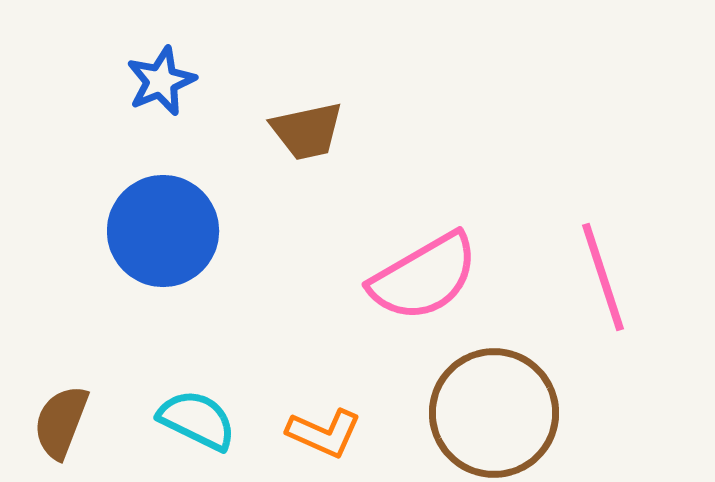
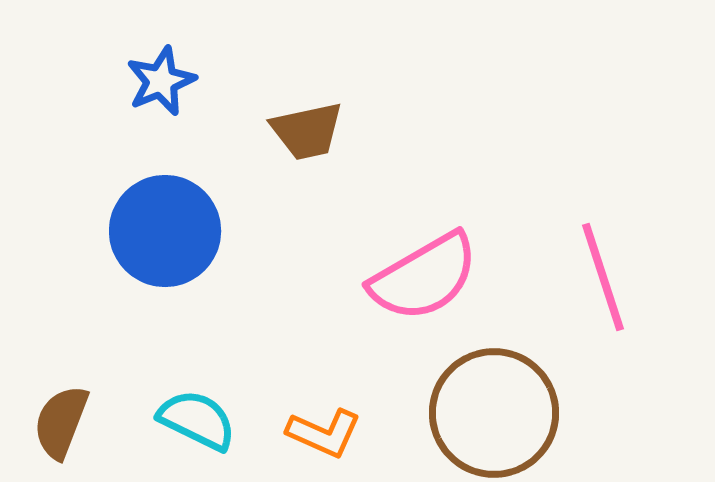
blue circle: moved 2 px right
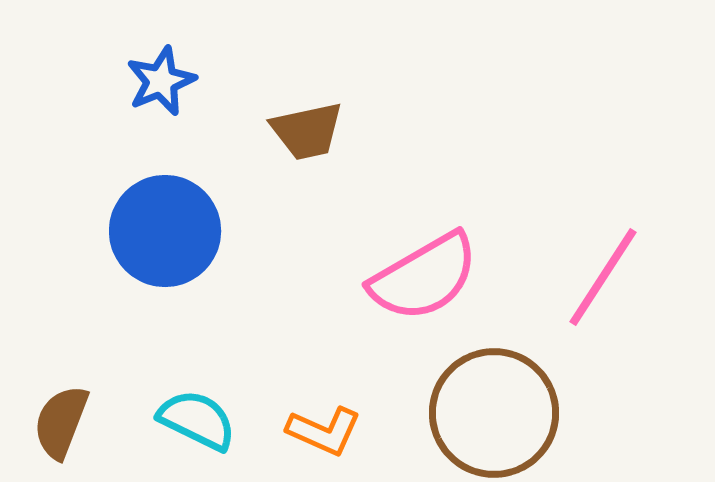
pink line: rotated 51 degrees clockwise
orange L-shape: moved 2 px up
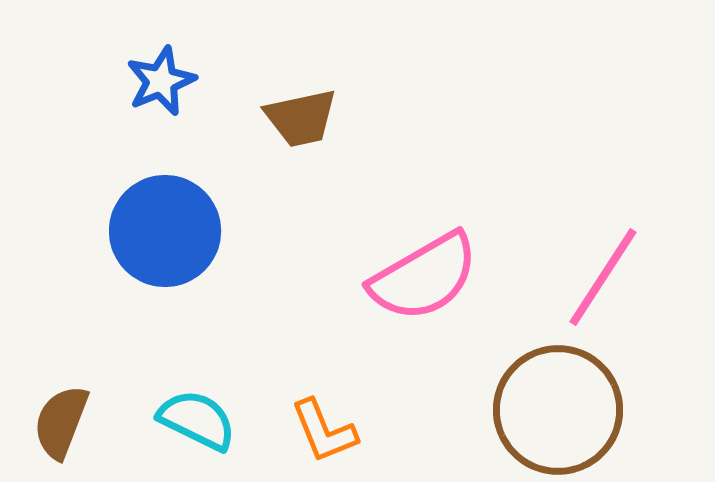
brown trapezoid: moved 6 px left, 13 px up
brown circle: moved 64 px right, 3 px up
orange L-shape: rotated 44 degrees clockwise
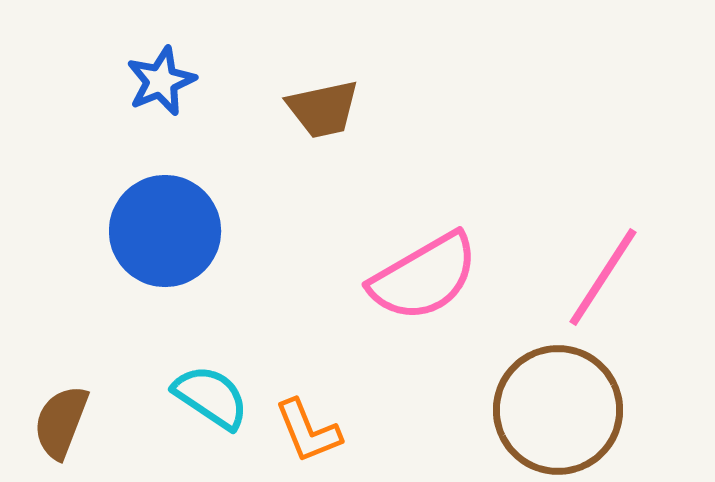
brown trapezoid: moved 22 px right, 9 px up
cyan semicircle: moved 14 px right, 23 px up; rotated 8 degrees clockwise
orange L-shape: moved 16 px left
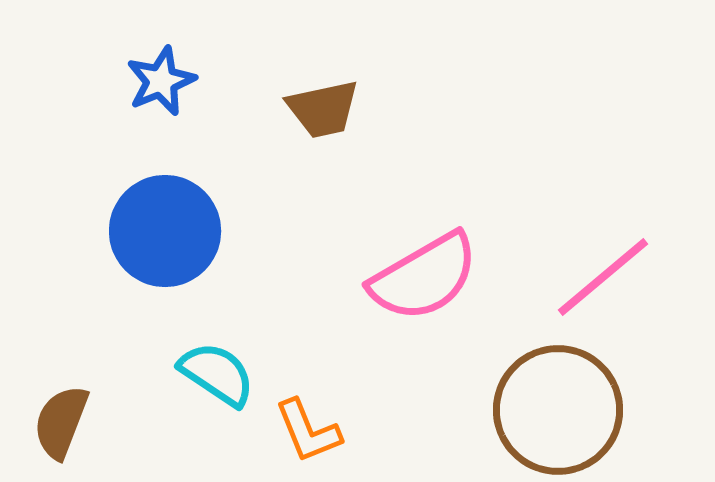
pink line: rotated 17 degrees clockwise
cyan semicircle: moved 6 px right, 23 px up
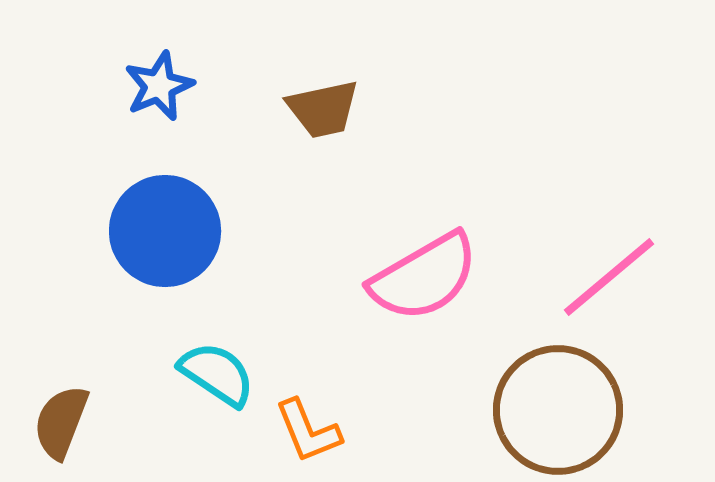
blue star: moved 2 px left, 5 px down
pink line: moved 6 px right
